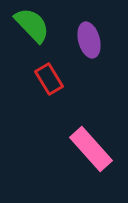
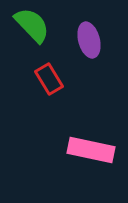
pink rectangle: moved 1 px down; rotated 36 degrees counterclockwise
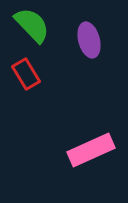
red rectangle: moved 23 px left, 5 px up
pink rectangle: rotated 36 degrees counterclockwise
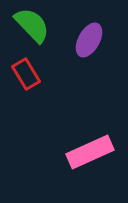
purple ellipse: rotated 44 degrees clockwise
pink rectangle: moved 1 px left, 2 px down
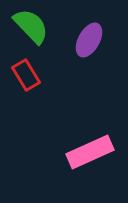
green semicircle: moved 1 px left, 1 px down
red rectangle: moved 1 px down
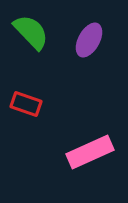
green semicircle: moved 6 px down
red rectangle: moved 29 px down; rotated 40 degrees counterclockwise
